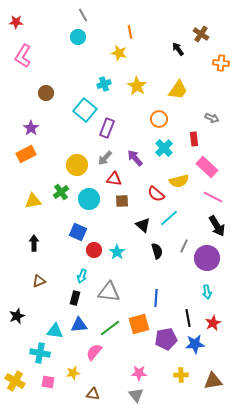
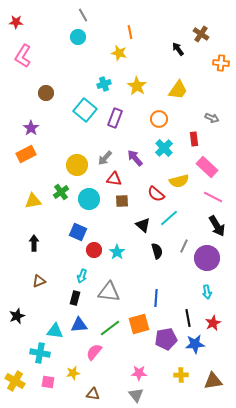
purple rectangle at (107, 128): moved 8 px right, 10 px up
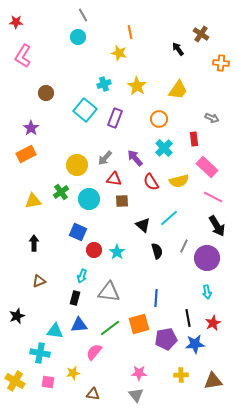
red semicircle at (156, 194): moved 5 px left, 12 px up; rotated 18 degrees clockwise
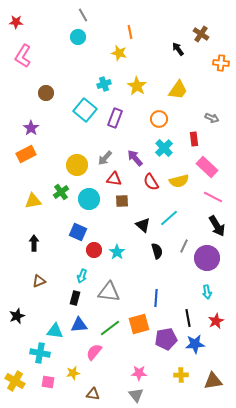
red star at (213, 323): moved 3 px right, 2 px up
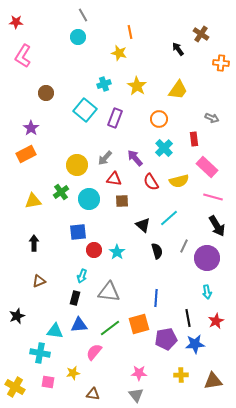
pink line at (213, 197): rotated 12 degrees counterclockwise
blue square at (78, 232): rotated 30 degrees counterclockwise
yellow cross at (15, 381): moved 6 px down
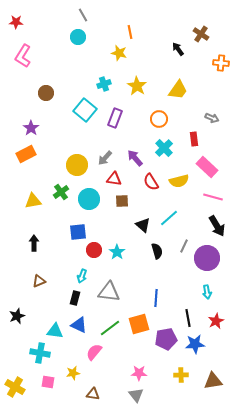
blue triangle at (79, 325): rotated 30 degrees clockwise
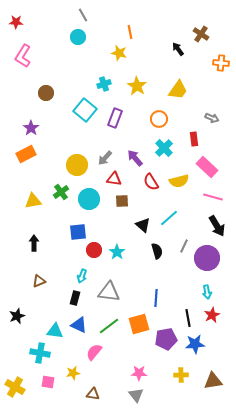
red star at (216, 321): moved 4 px left, 6 px up
green line at (110, 328): moved 1 px left, 2 px up
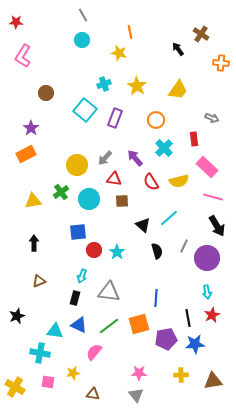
cyan circle at (78, 37): moved 4 px right, 3 px down
orange circle at (159, 119): moved 3 px left, 1 px down
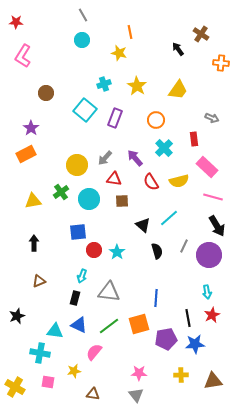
purple circle at (207, 258): moved 2 px right, 3 px up
yellow star at (73, 373): moved 1 px right, 2 px up
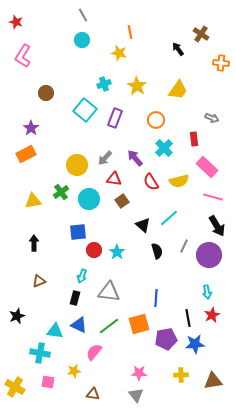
red star at (16, 22): rotated 16 degrees clockwise
brown square at (122, 201): rotated 32 degrees counterclockwise
